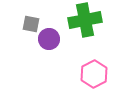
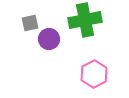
gray square: moved 1 px left, 1 px up; rotated 24 degrees counterclockwise
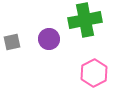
gray square: moved 18 px left, 19 px down
pink hexagon: moved 1 px up
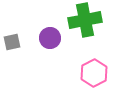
purple circle: moved 1 px right, 1 px up
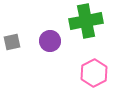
green cross: moved 1 px right, 1 px down
purple circle: moved 3 px down
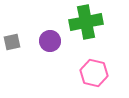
green cross: moved 1 px down
pink hexagon: rotated 20 degrees counterclockwise
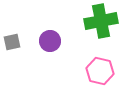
green cross: moved 15 px right, 1 px up
pink hexagon: moved 6 px right, 2 px up
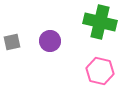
green cross: moved 1 px left, 1 px down; rotated 24 degrees clockwise
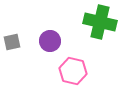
pink hexagon: moved 27 px left
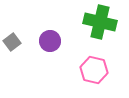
gray square: rotated 24 degrees counterclockwise
pink hexagon: moved 21 px right, 1 px up
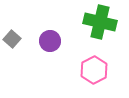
gray square: moved 3 px up; rotated 12 degrees counterclockwise
pink hexagon: rotated 20 degrees clockwise
